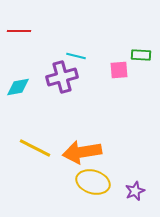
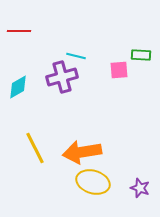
cyan diamond: rotated 20 degrees counterclockwise
yellow line: rotated 36 degrees clockwise
purple star: moved 5 px right, 3 px up; rotated 30 degrees counterclockwise
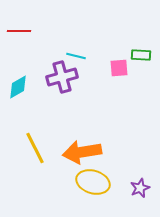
pink square: moved 2 px up
purple star: rotated 30 degrees clockwise
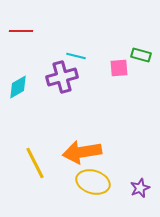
red line: moved 2 px right
green rectangle: rotated 12 degrees clockwise
yellow line: moved 15 px down
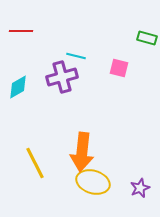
green rectangle: moved 6 px right, 17 px up
pink square: rotated 18 degrees clockwise
orange arrow: rotated 75 degrees counterclockwise
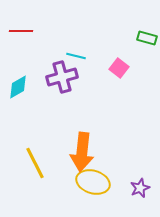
pink square: rotated 24 degrees clockwise
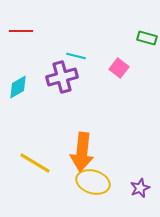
yellow line: rotated 32 degrees counterclockwise
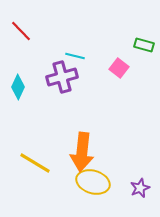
red line: rotated 45 degrees clockwise
green rectangle: moved 3 px left, 7 px down
cyan line: moved 1 px left
cyan diamond: rotated 35 degrees counterclockwise
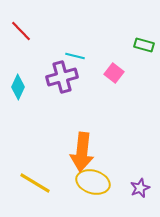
pink square: moved 5 px left, 5 px down
yellow line: moved 20 px down
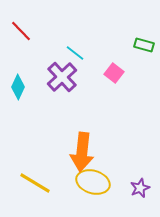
cyan line: moved 3 px up; rotated 24 degrees clockwise
purple cross: rotated 28 degrees counterclockwise
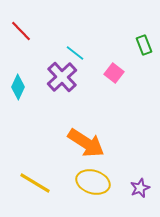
green rectangle: rotated 54 degrees clockwise
orange arrow: moved 4 px right, 9 px up; rotated 63 degrees counterclockwise
